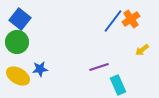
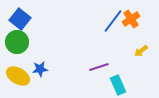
yellow arrow: moved 1 px left, 1 px down
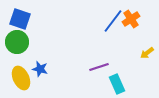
blue square: rotated 20 degrees counterclockwise
yellow arrow: moved 6 px right, 2 px down
blue star: rotated 21 degrees clockwise
yellow ellipse: moved 3 px right, 2 px down; rotated 35 degrees clockwise
cyan rectangle: moved 1 px left, 1 px up
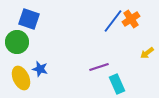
blue square: moved 9 px right
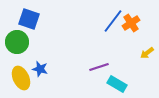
orange cross: moved 4 px down
cyan rectangle: rotated 36 degrees counterclockwise
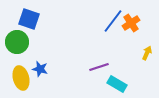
yellow arrow: rotated 152 degrees clockwise
yellow ellipse: rotated 10 degrees clockwise
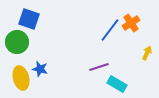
blue line: moved 3 px left, 9 px down
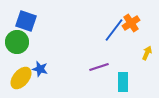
blue square: moved 3 px left, 2 px down
blue line: moved 4 px right
yellow ellipse: rotated 55 degrees clockwise
cyan rectangle: moved 6 px right, 2 px up; rotated 60 degrees clockwise
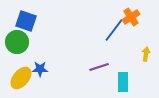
orange cross: moved 6 px up
yellow arrow: moved 1 px left, 1 px down; rotated 16 degrees counterclockwise
blue star: rotated 14 degrees counterclockwise
